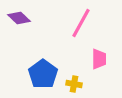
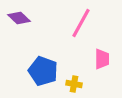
pink trapezoid: moved 3 px right
blue pentagon: moved 3 px up; rotated 16 degrees counterclockwise
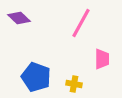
blue pentagon: moved 7 px left, 6 px down
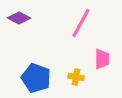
purple diamond: rotated 15 degrees counterclockwise
blue pentagon: moved 1 px down
yellow cross: moved 2 px right, 7 px up
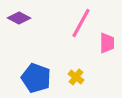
pink trapezoid: moved 5 px right, 16 px up
yellow cross: rotated 28 degrees clockwise
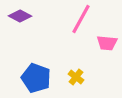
purple diamond: moved 1 px right, 2 px up
pink line: moved 4 px up
pink trapezoid: rotated 95 degrees clockwise
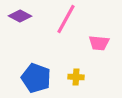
pink line: moved 15 px left
pink trapezoid: moved 8 px left
yellow cross: rotated 35 degrees counterclockwise
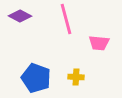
pink line: rotated 44 degrees counterclockwise
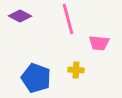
pink line: moved 2 px right
yellow cross: moved 7 px up
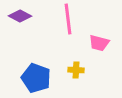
pink line: rotated 8 degrees clockwise
pink trapezoid: rotated 10 degrees clockwise
